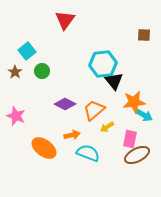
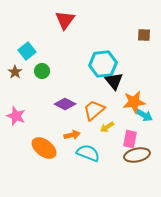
brown ellipse: rotated 15 degrees clockwise
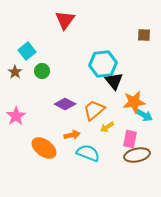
pink star: rotated 18 degrees clockwise
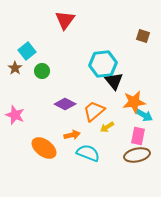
brown square: moved 1 px left, 1 px down; rotated 16 degrees clockwise
brown star: moved 4 px up
orange trapezoid: moved 1 px down
pink star: moved 1 px left, 1 px up; rotated 18 degrees counterclockwise
pink rectangle: moved 8 px right, 3 px up
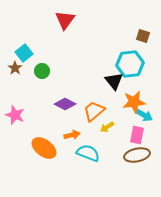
cyan square: moved 3 px left, 2 px down
cyan hexagon: moved 27 px right
pink rectangle: moved 1 px left, 1 px up
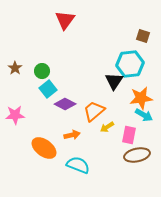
cyan square: moved 24 px right, 36 px down
black triangle: rotated 12 degrees clockwise
orange star: moved 7 px right, 4 px up
pink star: rotated 24 degrees counterclockwise
pink rectangle: moved 8 px left
cyan semicircle: moved 10 px left, 12 px down
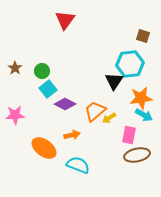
orange trapezoid: moved 1 px right
yellow arrow: moved 2 px right, 9 px up
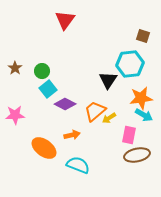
black triangle: moved 6 px left, 1 px up
